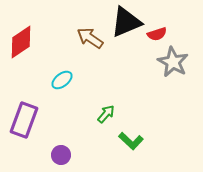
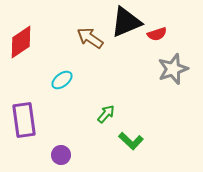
gray star: moved 7 px down; rotated 24 degrees clockwise
purple rectangle: rotated 28 degrees counterclockwise
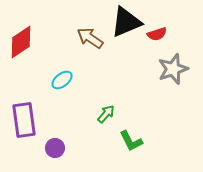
green L-shape: rotated 20 degrees clockwise
purple circle: moved 6 px left, 7 px up
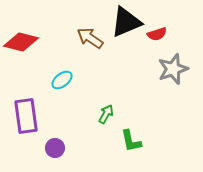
red diamond: rotated 48 degrees clockwise
green arrow: rotated 12 degrees counterclockwise
purple rectangle: moved 2 px right, 4 px up
green L-shape: rotated 15 degrees clockwise
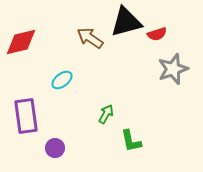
black triangle: rotated 8 degrees clockwise
red diamond: rotated 28 degrees counterclockwise
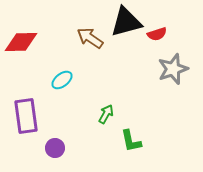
red diamond: rotated 12 degrees clockwise
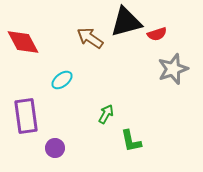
red diamond: moved 2 px right; rotated 64 degrees clockwise
